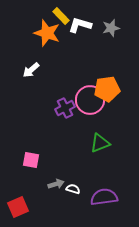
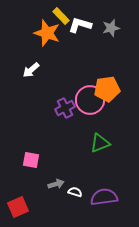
white semicircle: moved 2 px right, 3 px down
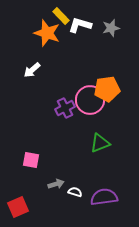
white arrow: moved 1 px right
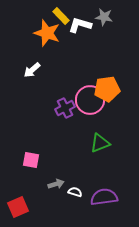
gray star: moved 7 px left, 11 px up; rotated 24 degrees clockwise
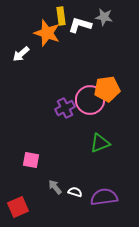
yellow rectangle: rotated 36 degrees clockwise
white arrow: moved 11 px left, 16 px up
gray arrow: moved 1 px left, 3 px down; rotated 112 degrees counterclockwise
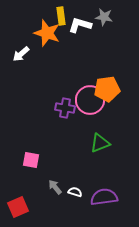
purple cross: rotated 36 degrees clockwise
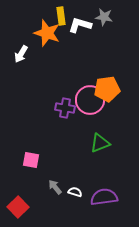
white arrow: rotated 18 degrees counterclockwise
red square: rotated 20 degrees counterclockwise
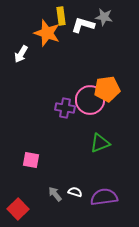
white L-shape: moved 3 px right
gray arrow: moved 7 px down
red square: moved 2 px down
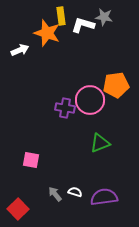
white arrow: moved 1 px left, 4 px up; rotated 144 degrees counterclockwise
orange pentagon: moved 9 px right, 4 px up
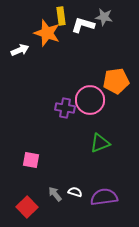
orange pentagon: moved 4 px up
red square: moved 9 px right, 2 px up
